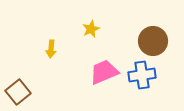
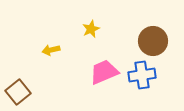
yellow arrow: moved 1 px down; rotated 72 degrees clockwise
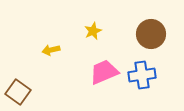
yellow star: moved 2 px right, 2 px down
brown circle: moved 2 px left, 7 px up
brown square: rotated 15 degrees counterclockwise
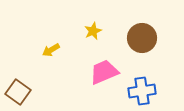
brown circle: moved 9 px left, 4 px down
yellow arrow: rotated 18 degrees counterclockwise
blue cross: moved 16 px down
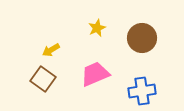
yellow star: moved 4 px right, 3 px up
pink trapezoid: moved 9 px left, 2 px down
brown square: moved 25 px right, 13 px up
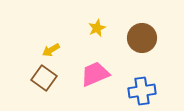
brown square: moved 1 px right, 1 px up
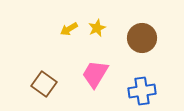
yellow arrow: moved 18 px right, 21 px up
pink trapezoid: rotated 36 degrees counterclockwise
brown square: moved 6 px down
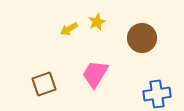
yellow star: moved 6 px up
brown square: rotated 35 degrees clockwise
blue cross: moved 15 px right, 3 px down
